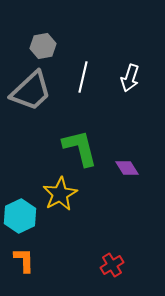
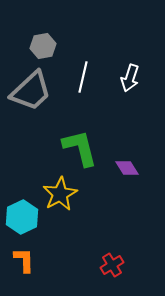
cyan hexagon: moved 2 px right, 1 px down
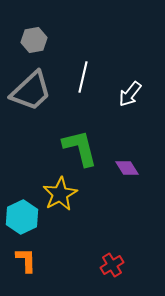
gray hexagon: moved 9 px left, 6 px up
white arrow: moved 16 px down; rotated 20 degrees clockwise
orange L-shape: moved 2 px right
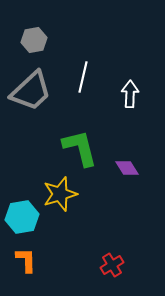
white arrow: rotated 144 degrees clockwise
yellow star: rotated 12 degrees clockwise
cyan hexagon: rotated 16 degrees clockwise
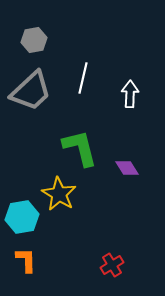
white line: moved 1 px down
yellow star: moved 1 px left; rotated 24 degrees counterclockwise
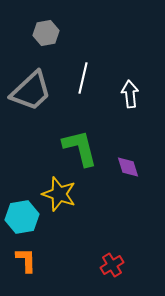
gray hexagon: moved 12 px right, 7 px up
white arrow: rotated 8 degrees counterclockwise
purple diamond: moved 1 px right, 1 px up; rotated 15 degrees clockwise
yellow star: rotated 12 degrees counterclockwise
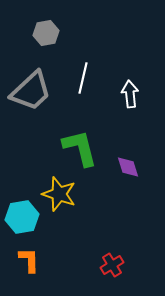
orange L-shape: moved 3 px right
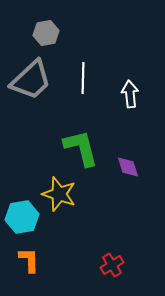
white line: rotated 12 degrees counterclockwise
gray trapezoid: moved 11 px up
green L-shape: moved 1 px right
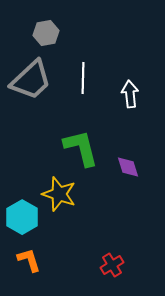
cyan hexagon: rotated 20 degrees counterclockwise
orange L-shape: rotated 16 degrees counterclockwise
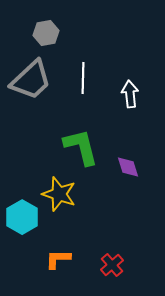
green L-shape: moved 1 px up
orange L-shape: moved 29 px right, 1 px up; rotated 72 degrees counterclockwise
red cross: rotated 10 degrees counterclockwise
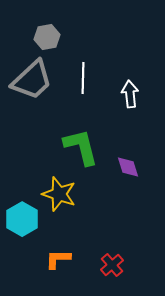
gray hexagon: moved 1 px right, 4 px down
gray trapezoid: moved 1 px right
cyan hexagon: moved 2 px down
